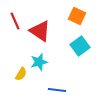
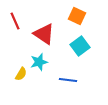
red triangle: moved 4 px right, 3 px down
blue line: moved 11 px right, 10 px up
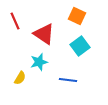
yellow semicircle: moved 1 px left, 4 px down
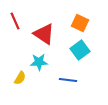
orange square: moved 3 px right, 7 px down
cyan square: moved 4 px down
cyan star: rotated 12 degrees clockwise
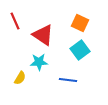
red triangle: moved 1 px left, 1 px down
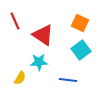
cyan square: moved 1 px right
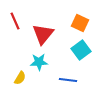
red triangle: moved 1 px up; rotated 35 degrees clockwise
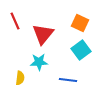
yellow semicircle: rotated 24 degrees counterclockwise
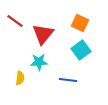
red line: rotated 30 degrees counterclockwise
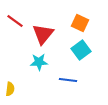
yellow semicircle: moved 10 px left, 11 px down
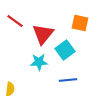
orange square: rotated 12 degrees counterclockwise
cyan square: moved 16 px left
blue line: rotated 12 degrees counterclockwise
